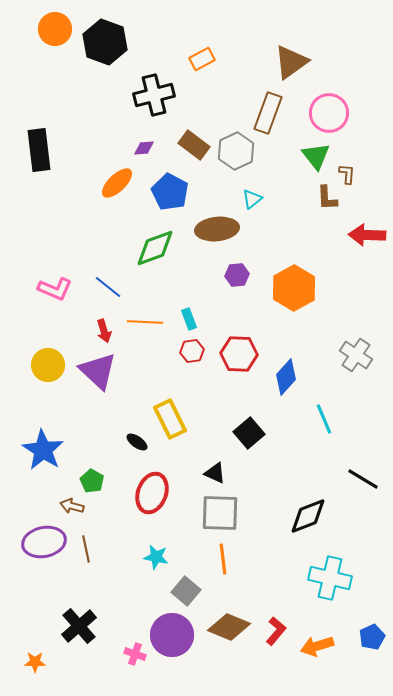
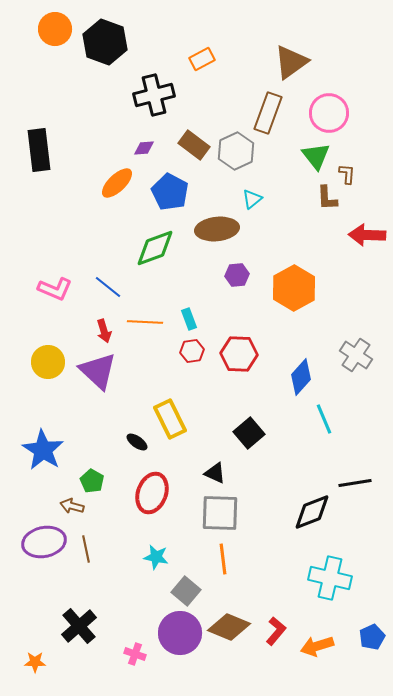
yellow circle at (48, 365): moved 3 px up
blue diamond at (286, 377): moved 15 px right
black line at (363, 479): moved 8 px left, 4 px down; rotated 40 degrees counterclockwise
black diamond at (308, 516): moved 4 px right, 4 px up
purple circle at (172, 635): moved 8 px right, 2 px up
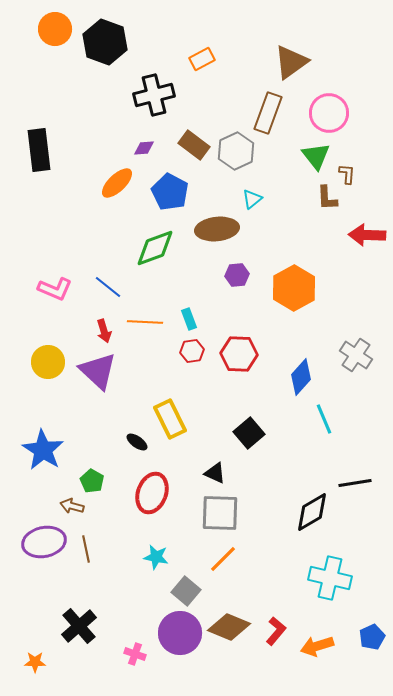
black diamond at (312, 512): rotated 9 degrees counterclockwise
orange line at (223, 559): rotated 52 degrees clockwise
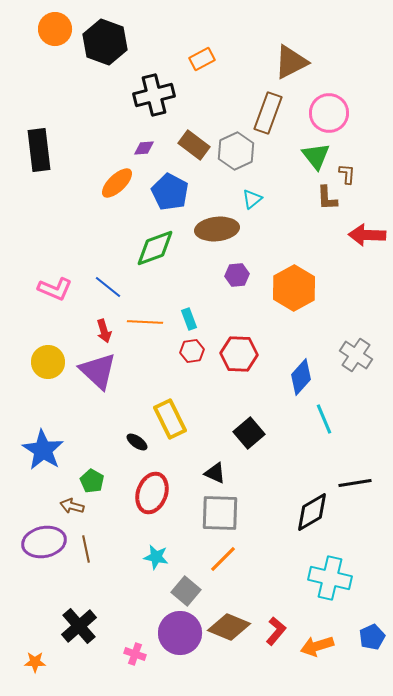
brown triangle at (291, 62): rotated 9 degrees clockwise
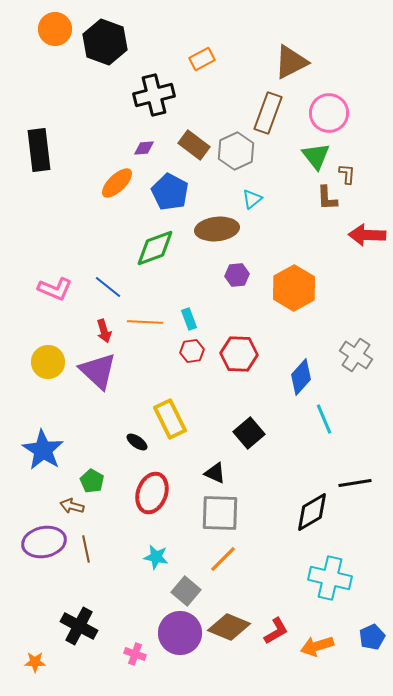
black cross at (79, 626): rotated 21 degrees counterclockwise
red L-shape at (276, 631): rotated 20 degrees clockwise
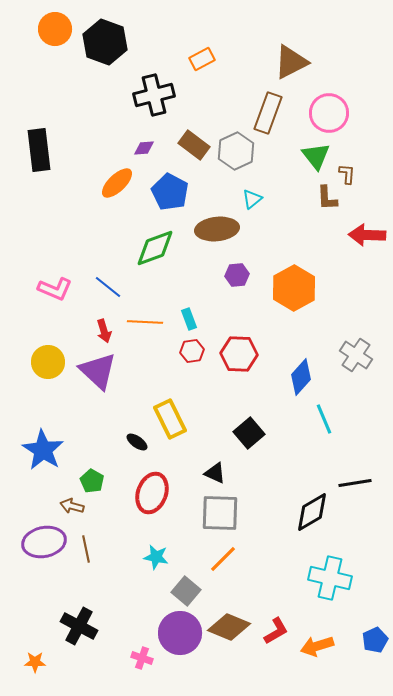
blue pentagon at (372, 637): moved 3 px right, 3 px down
pink cross at (135, 654): moved 7 px right, 4 px down
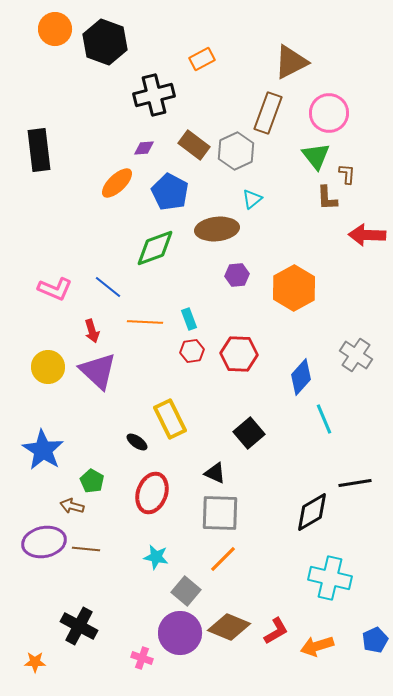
red arrow at (104, 331): moved 12 px left
yellow circle at (48, 362): moved 5 px down
brown line at (86, 549): rotated 72 degrees counterclockwise
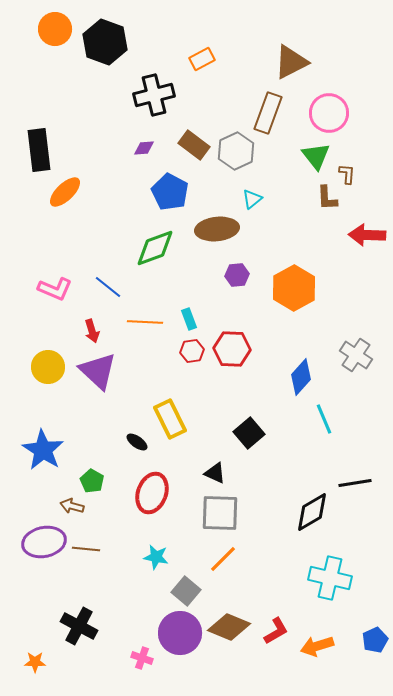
orange ellipse at (117, 183): moved 52 px left, 9 px down
red hexagon at (239, 354): moved 7 px left, 5 px up
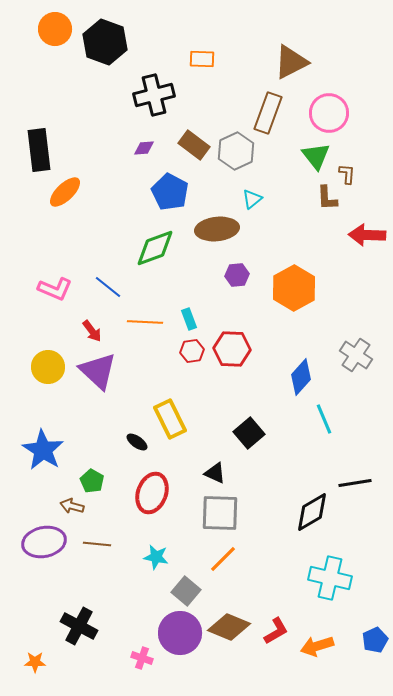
orange rectangle at (202, 59): rotated 30 degrees clockwise
red arrow at (92, 331): rotated 20 degrees counterclockwise
brown line at (86, 549): moved 11 px right, 5 px up
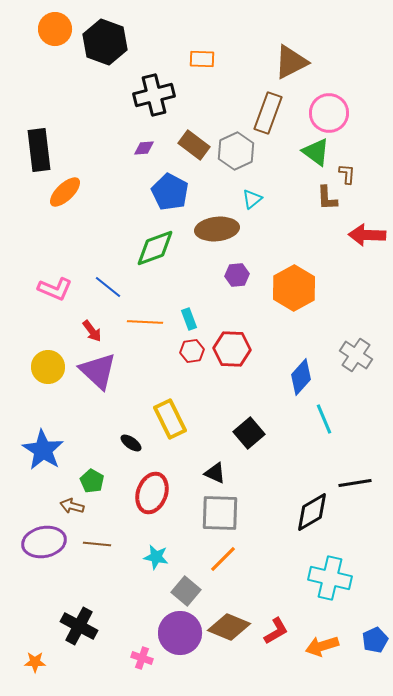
green triangle at (316, 156): moved 4 px up; rotated 16 degrees counterclockwise
black ellipse at (137, 442): moved 6 px left, 1 px down
orange arrow at (317, 646): moved 5 px right
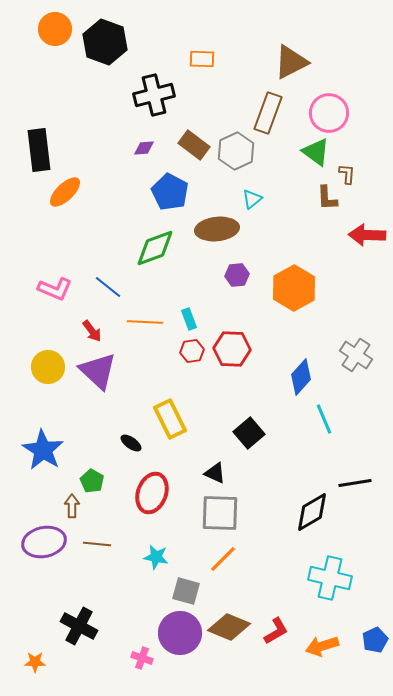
brown arrow at (72, 506): rotated 75 degrees clockwise
gray square at (186, 591): rotated 24 degrees counterclockwise
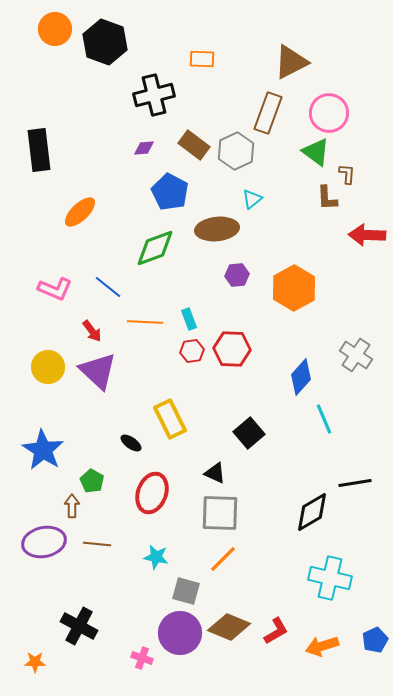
orange ellipse at (65, 192): moved 15 px right, 20 px down
